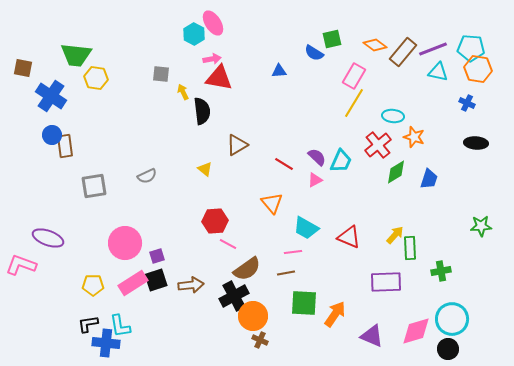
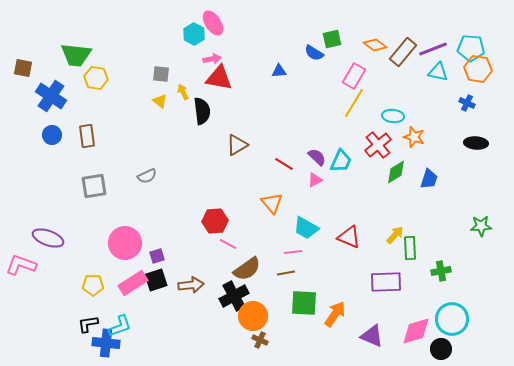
brown rectangle at (65, 146): moved 22 px right, 10 px up
yellow triangle at (205, 169): moved 45 px left, 68 px up
cyan L-shape at (120, 326): rotated 100 degrees counterclockwise
black circle at (448, 349): moved 7 px left
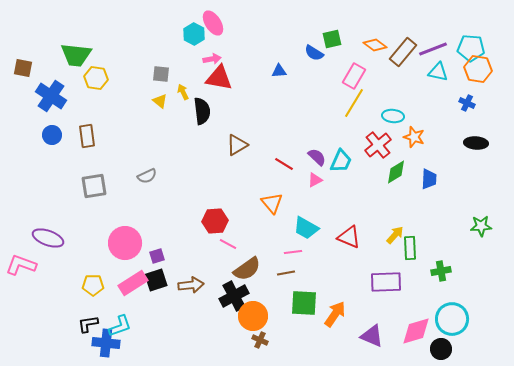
blue trapezoid at (429, 179): rotated 15 degrees counterclockwise
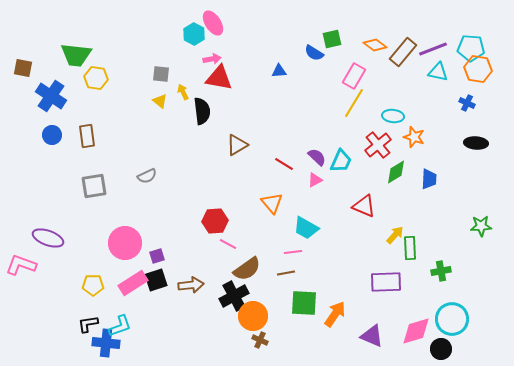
red triangle at (349, 237): moved 15 px right, 31 px up
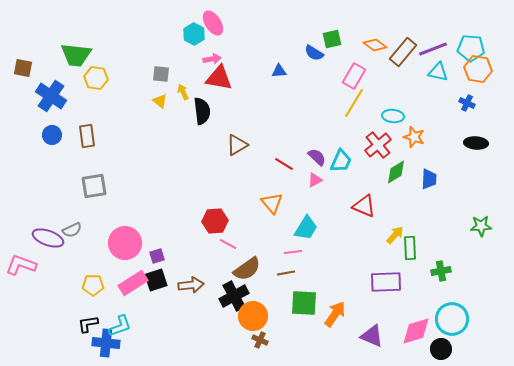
gray semicircle at (147, 176): moved 75 px left, 54 px down
cyan trapezoid at (306, 228): rotated 88 degrees counterclockwise
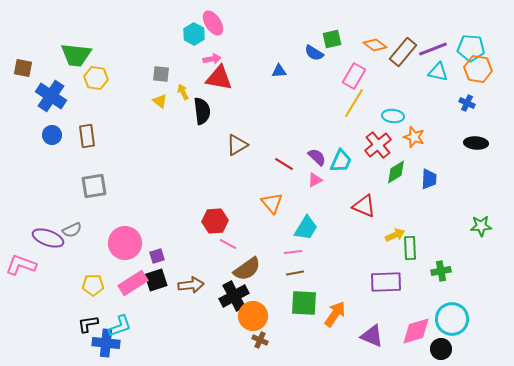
yellow arrow at (395, 235): rotated 24 degrees clockwise
brown line at (286, 273): moved 9 px right
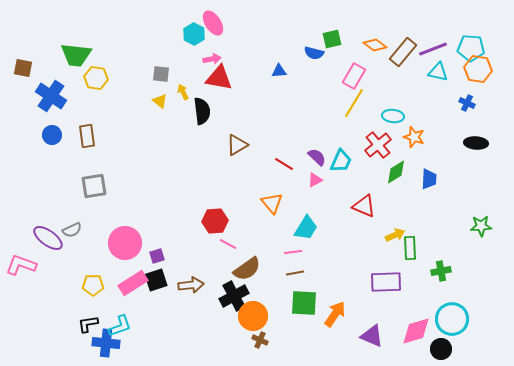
blue semicircle at (314, 53): rotated 18 degrees counterclockwise
purple ellipse at (48, 238): rotated 16 degrees clockwise
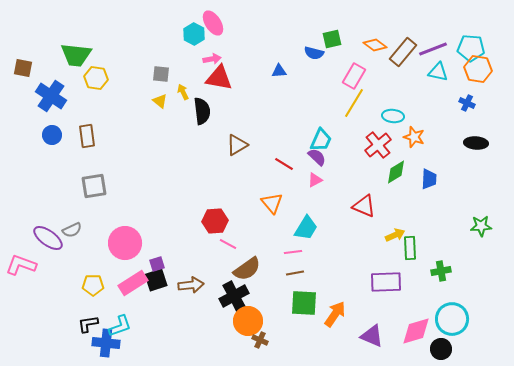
cyan trapezoid at (341, 161): moved 20 px left, 21 px up
purple square at (157, 256): moved 8 px down
orange circle at (253, 316): moved 5 px left, 5 px down
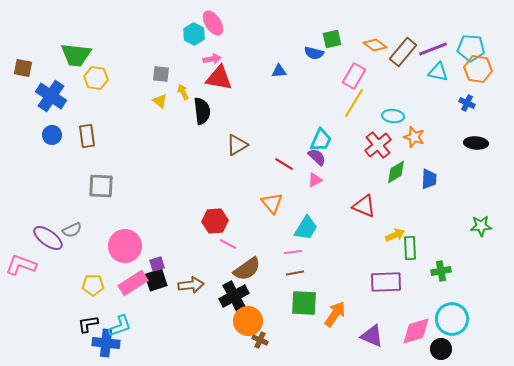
gray square at (94, 186): moved 7 px right; rotated 12 degrees clockwise
pink circle at (125, 243): moved 3 px down
